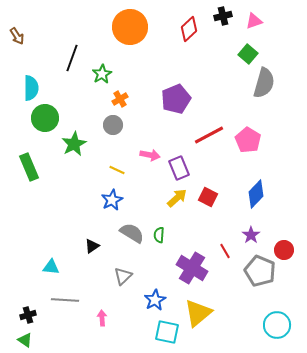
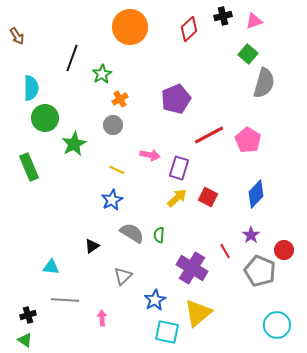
purple rectangle at (179, 168): rotated 40 degrees clockwise
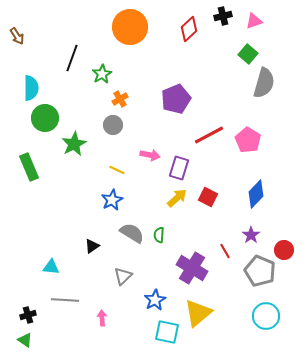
cyan circle at (277, 325): moved 11 px left, 9 px up
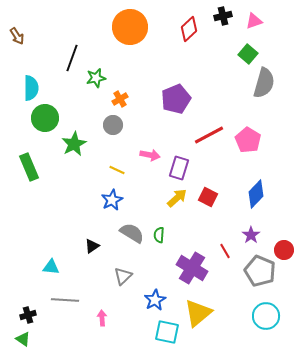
green star at (102, 74): moved 6 px left, 4 px down; rotated 18 degrees clockwise
green triangle at (25, 340): moved 2 px left, 1 px up
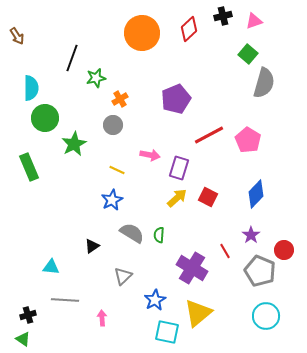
orange circle at (130, 27): moved 12 px right, 6 px down
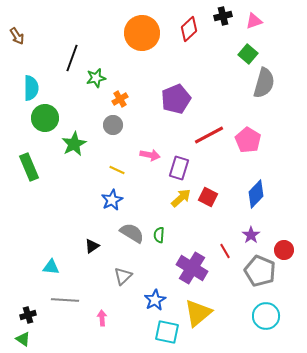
yellow arrow at (177, 198): moved 4 px right
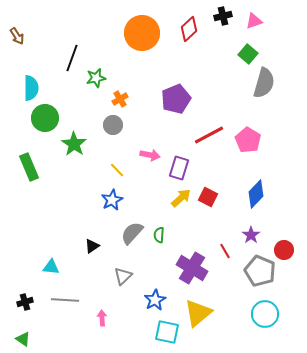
green star at (74, 144): rotated 10 degrees counterclockwise
yellow line at (117, 170): rotated 21 degrees clockwise
gray semicircle at (132, 233): rotated 80 degrees counterclockwise
black cross at (28, 315): moved 3 px left, 13 px up
cyan circle at (266, 316): moved 1 px left, 2 px up
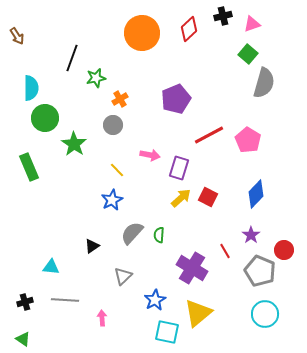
pink triangle at (254, 21): moved 2 px left, 3 px down
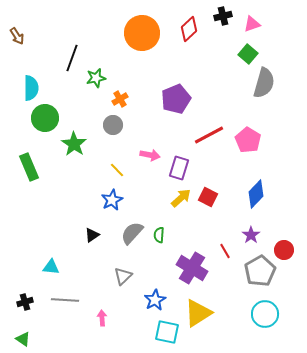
black triangle at (92, 246): moved 11 px up
gray pentagon at (260, 271): rotated 20 degrees clockwise
yellow triangle at (198, 313): rotated 8 degrees clockwise
